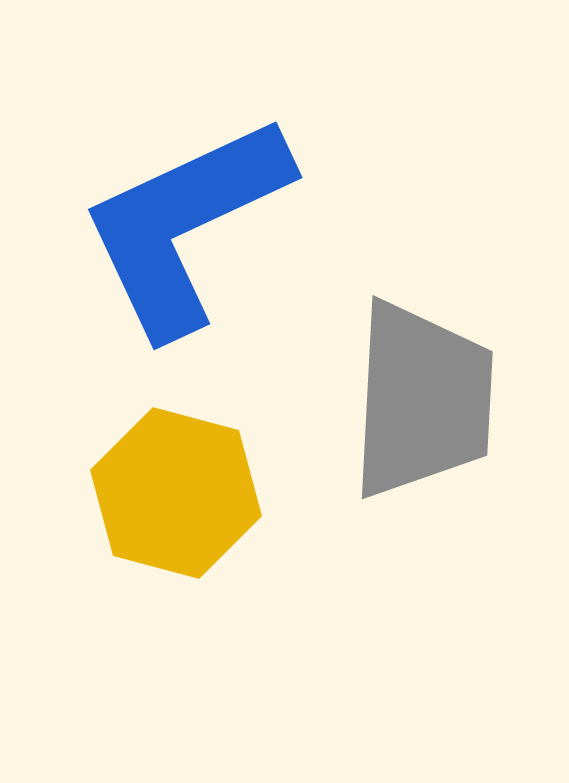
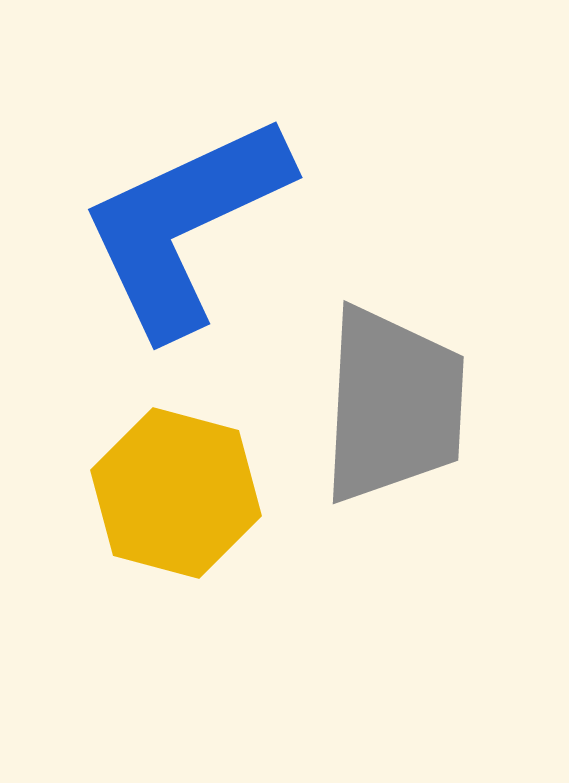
gray trapezoid: moved 29 px left, 5 px down
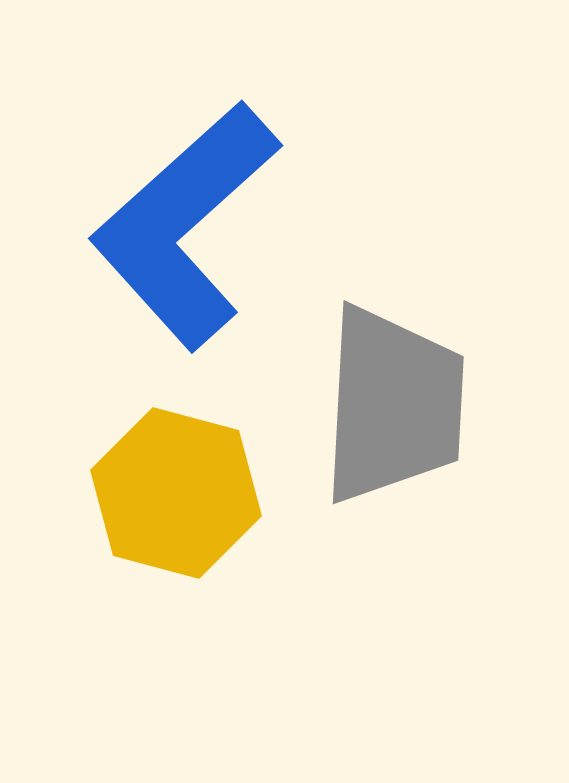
blue L-shape: rotated 17 degrees counterclockwise
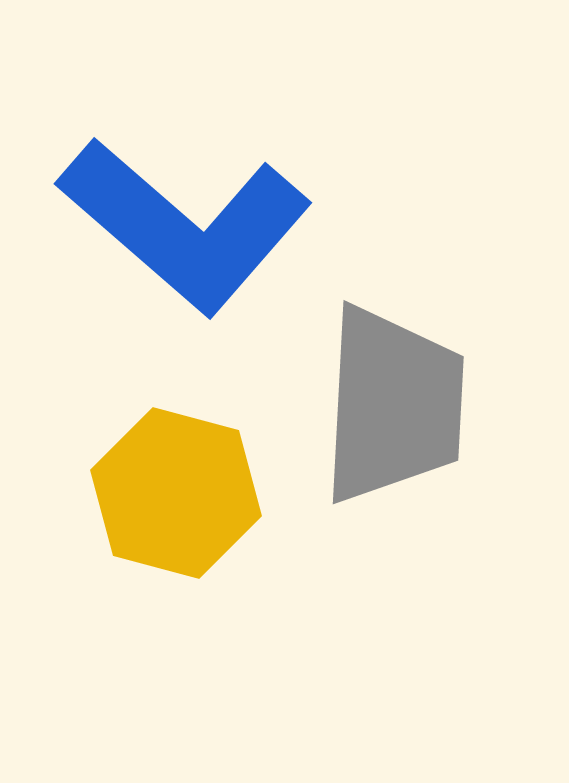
blue L-shape: rotated 97 degrees counterclockwise
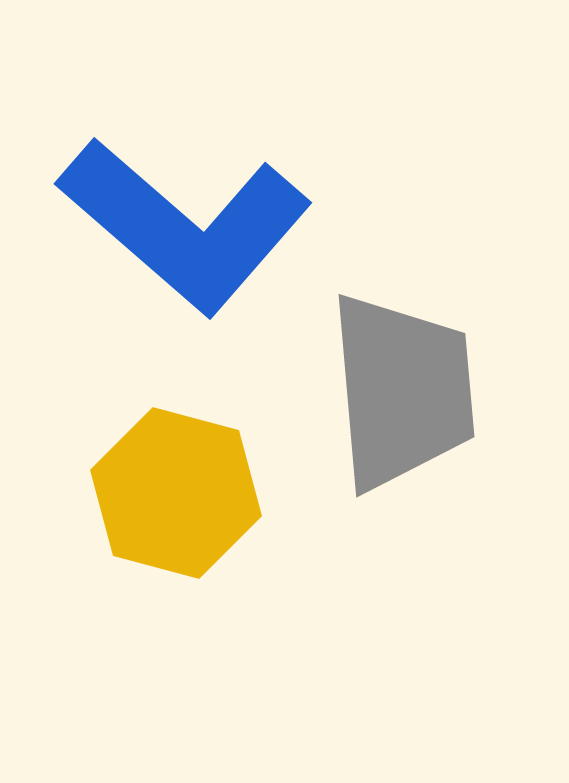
gray trapezoid: moved 9 px right, 14 px up; rotated 8 degrees counterclockwise
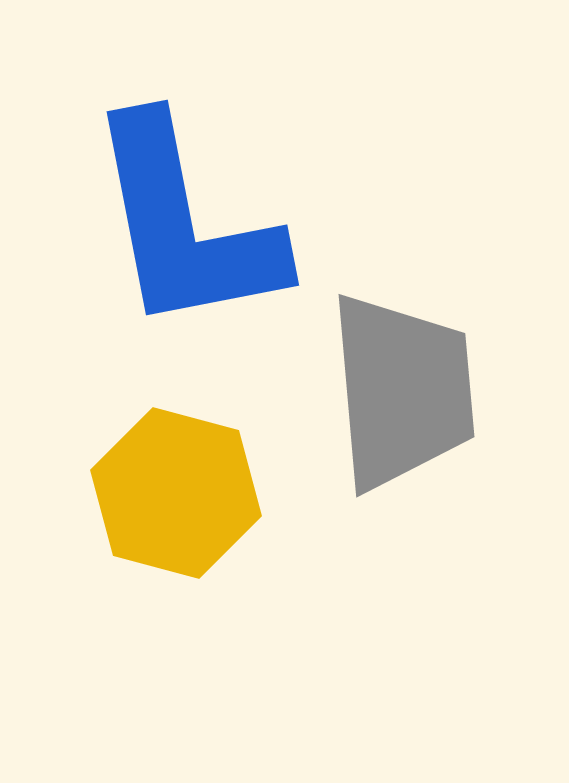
blue L-shape: rotated 38 degrees clockwise
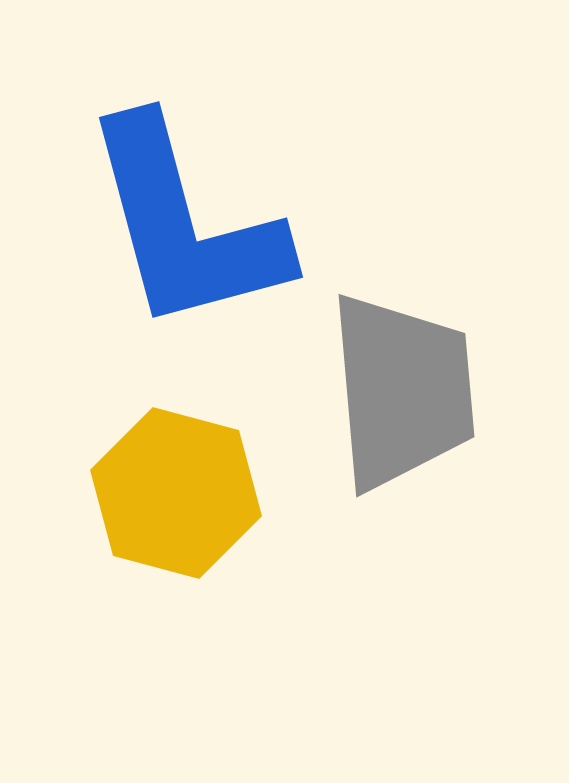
blue L-shape: rotated 4 degrees counterclockwise
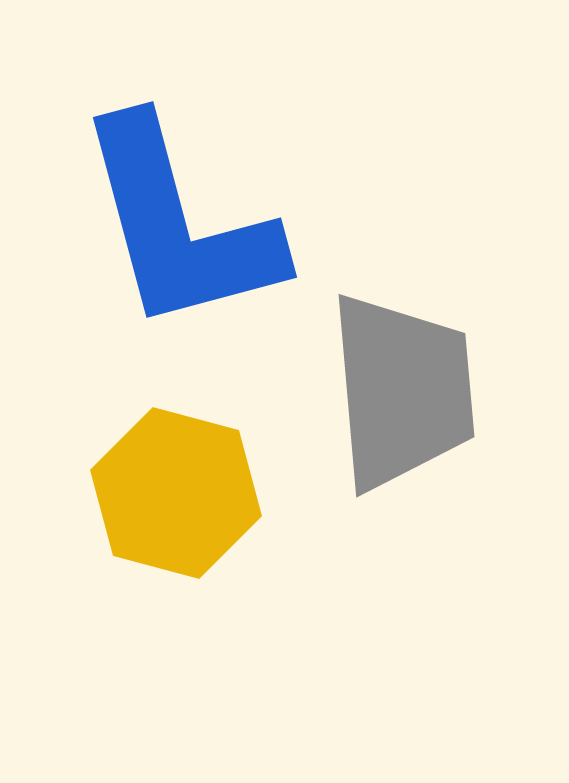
blue L-shape: moved 6 px left
